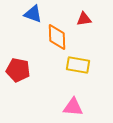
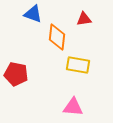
orange diamond: rotated 8 degrees clockwise
red pentagon: moved 2 px left, 4 px down
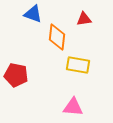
red pentagon: moved 1 px down
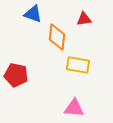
pink triangle: moved 1 px right, 1 px down
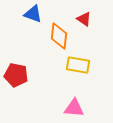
red triangle: rotated 42 degrees clockwise
orange diamond: moved 2 px right, 1 px up
